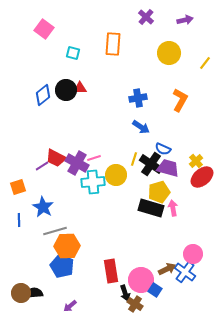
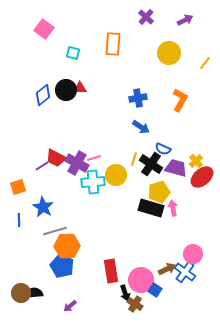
purple arrow at (185, 20): rotated 14 degrees counterclockwise
purple trapezoid at (168, 168): moved 8 px right
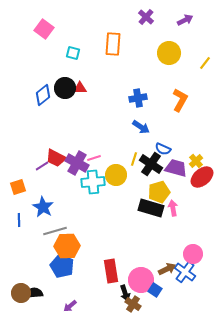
black circle at (66, 90): moved 1 px left, 2 px up
brown cross at (135, 304): moved 2 px left
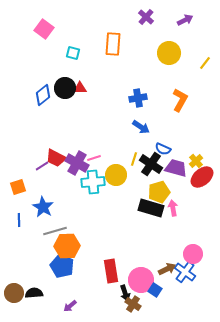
brown circle at (21, 293): moved 7 px left
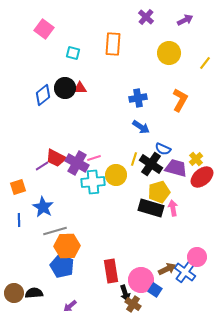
yellow cross at (196, 161): moved 2 px up
pink circle at (193, 254): moved 4 px right, 3 px down
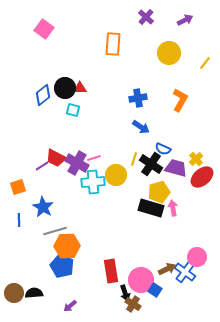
cyan square at (73, 53): moved 57 px down
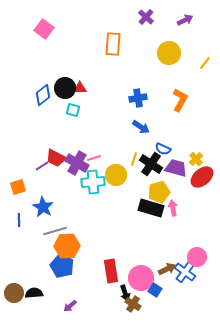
pink circle at (141, 280): moved 2 px up
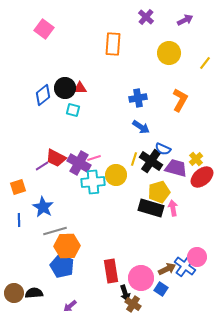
purple cross at (77, 163): moved 2 px right
black cross at (151, 164): moved 3 px up
blue cross at (185, 272): moved 6 px up
blue square at (155, 290): moved 6 px right, 1 px up
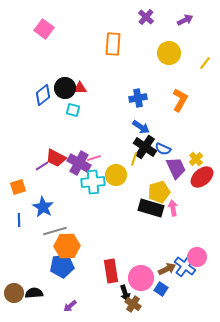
black cross at (151, 161): moved 6 px left, 14 px up
purple trapezoid at (176, 168): rotated 50 degrees clockwise
blue pentagon at (62, 266): rotated 30 degrees counterclockwise
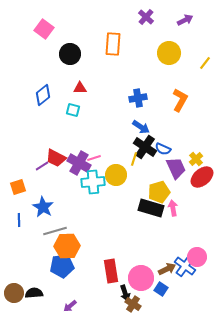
black circle at (65, 88): moved 5 px right, 34 px up
